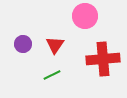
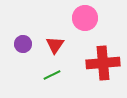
pink circle: moved 2 px down
red cross: moved 4 px down
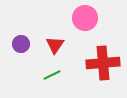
purple circle: moved 2 px left
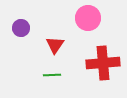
pink circle: moved 3 px right
purple circle: moved 16 px up
green line: rotated 24 degrees clockwise
